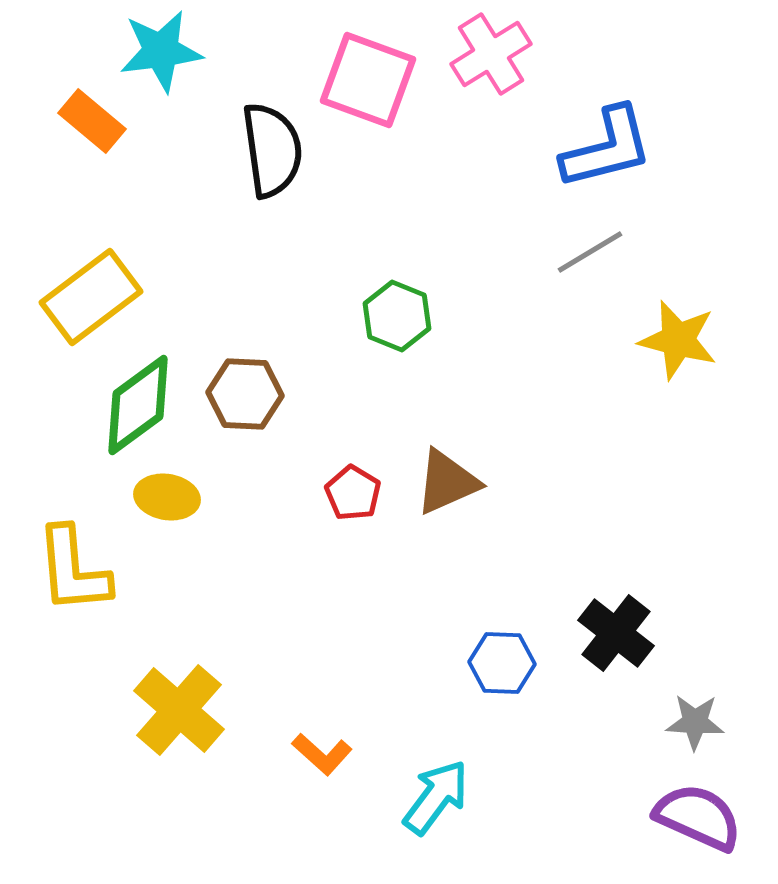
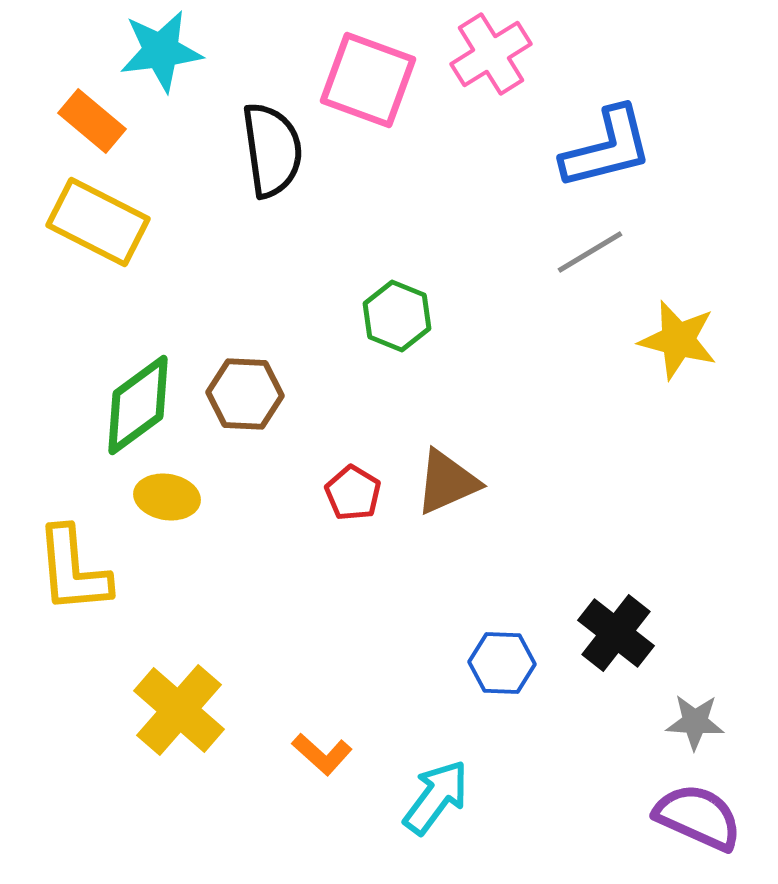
yellow rectangle: moved 7 px right, 75 px up; rotated 64 degrees clockwise
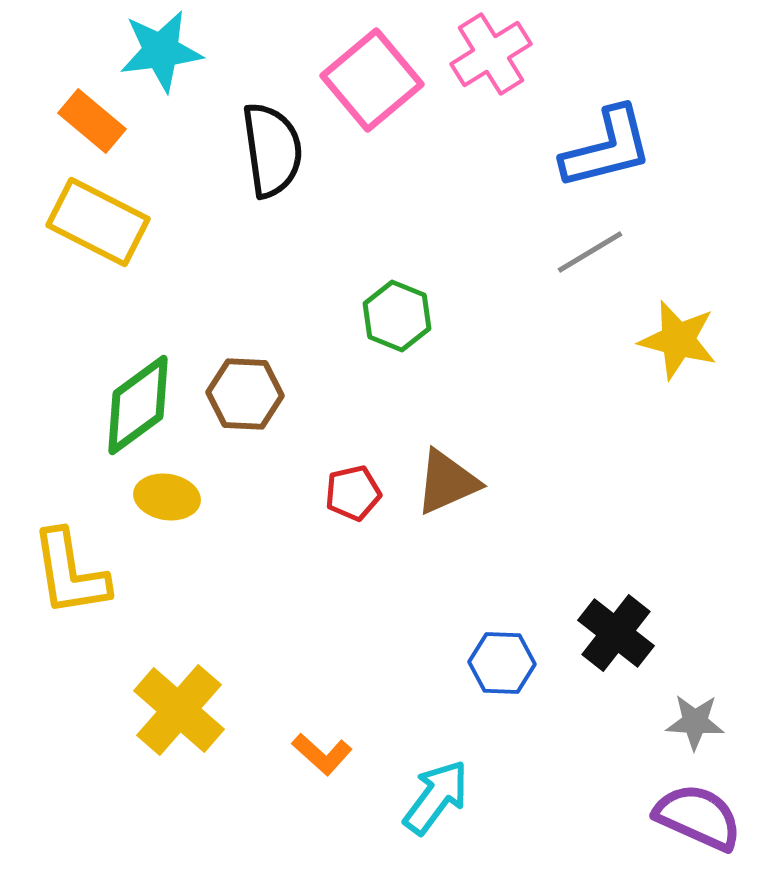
pink square: moved 4 px right; rotated 30 degrees clockwise
red pentagon: rotated 28 degrees clockwise
yellow L-shape: moved 3 px left, 3 px down; rotated 4 degrees counterclockwise
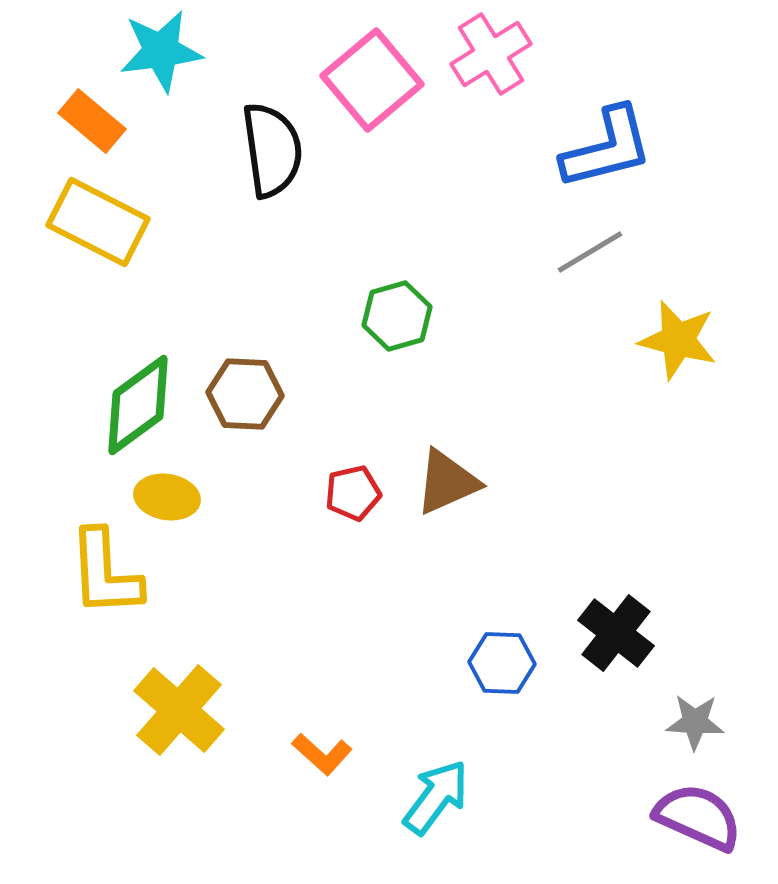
green hexagon: rotated 22 degrees clockwise
yellow L-shape: moved 35 px right; rotated 6 degrees clockwise
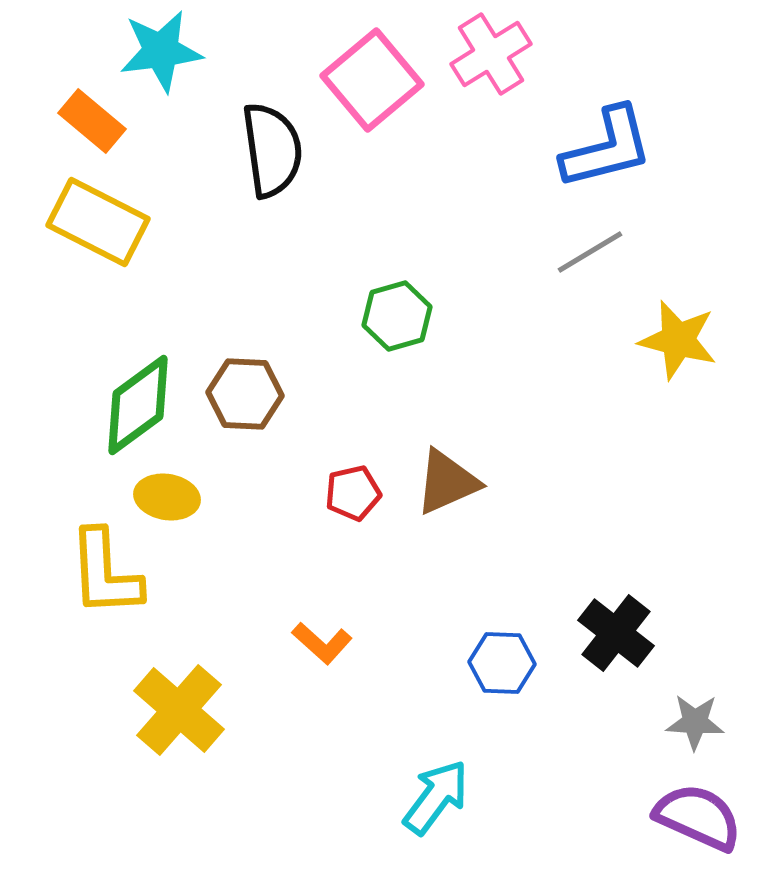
orange L-shape: moved 111 px up
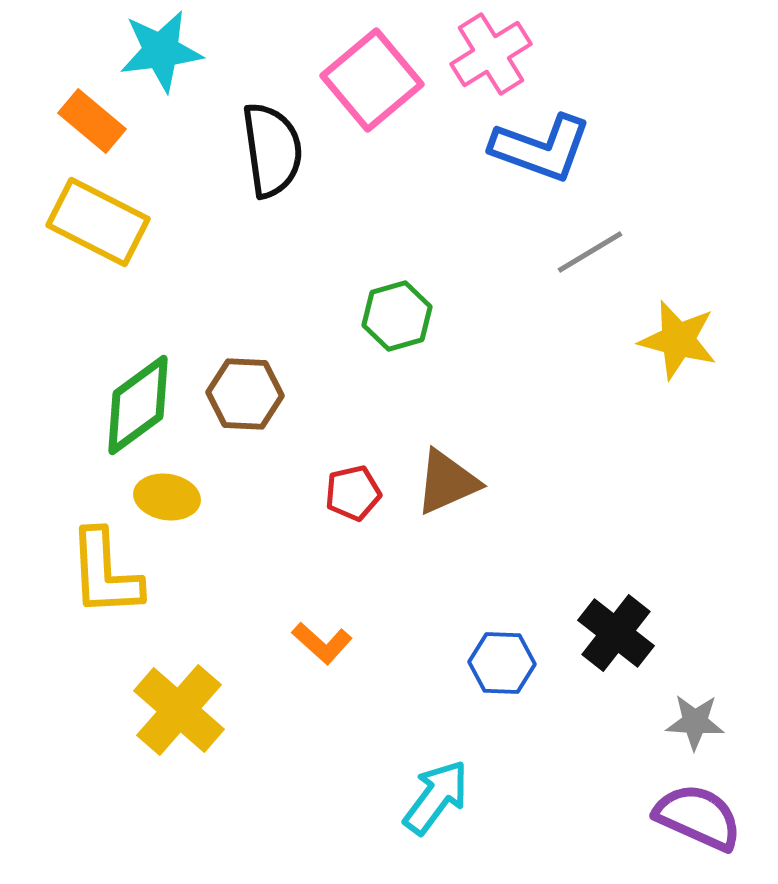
blue L-shape: moved 66 px left; rotated 34 degrees clockwise
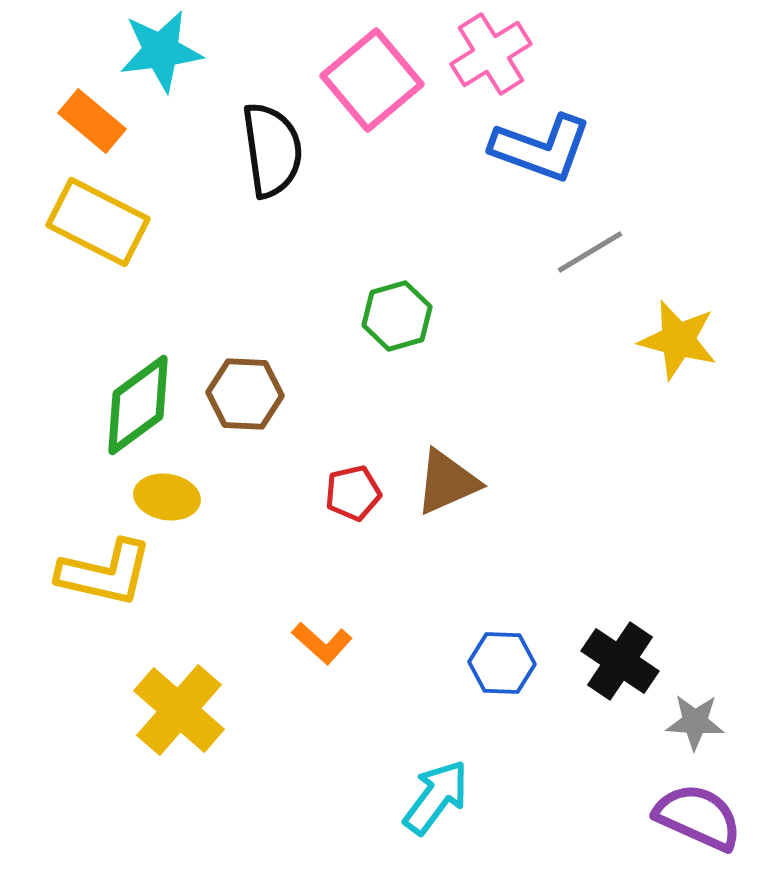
yellow L-shape: rotated 74 degrees counterclockwise
black cross: moved 4 px right, 28 px down; rotated 4 degrees counterclockwise
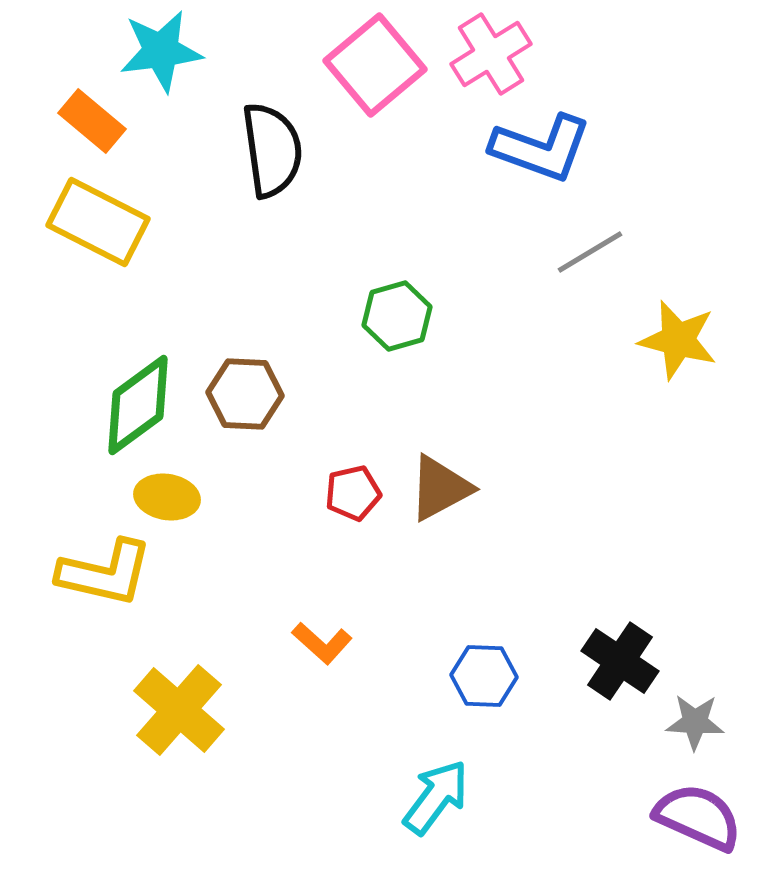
pink square: moved 3 px right, 15 px up
brown triangle: moved 7 px left, 6 px down; rotated 4 degrees counterclockwise
blue hexagon: moved 18 px left, 13 px down
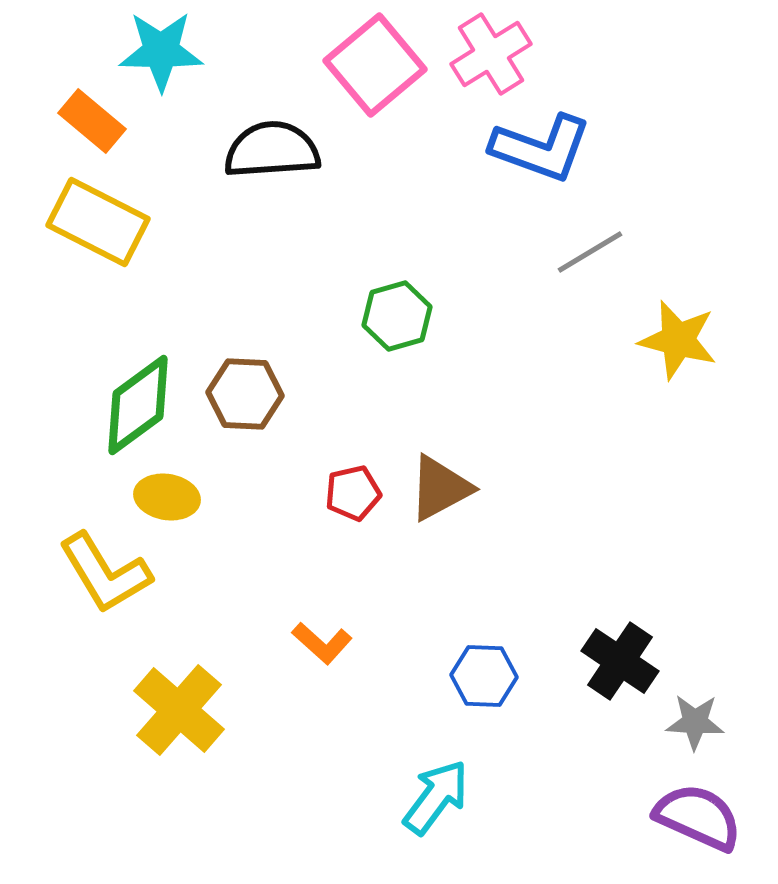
cyan star: rotated 8 degrees clockwise
black semicircle: rotated 86 degrees counterclockwise
yellow L-shape: rotated 46 degrees clockwise
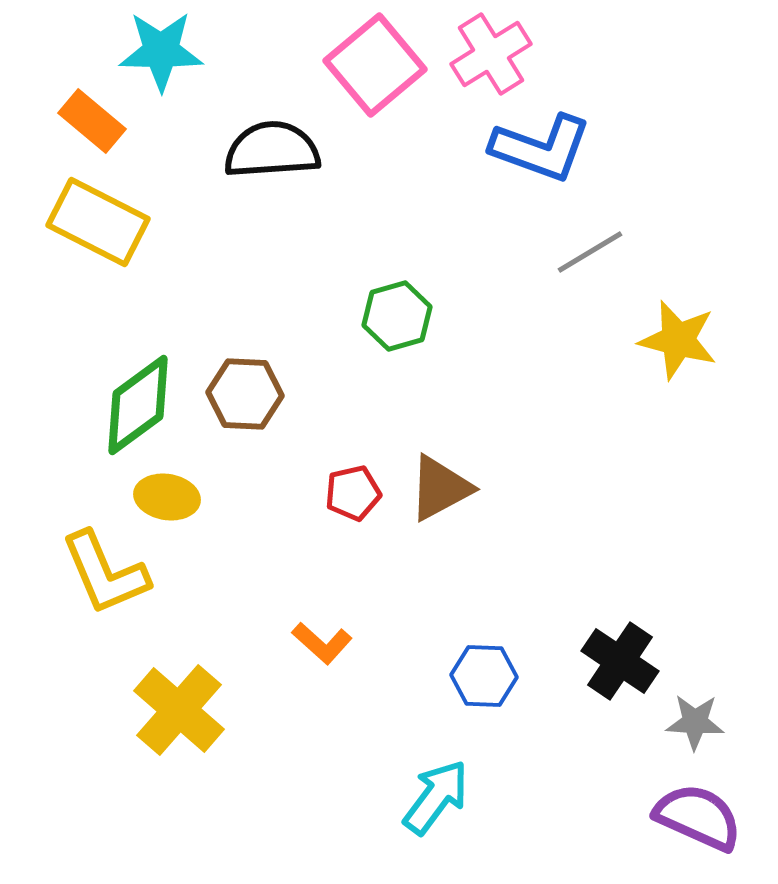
yellow L-shape: rotated 8 degrees clockwise
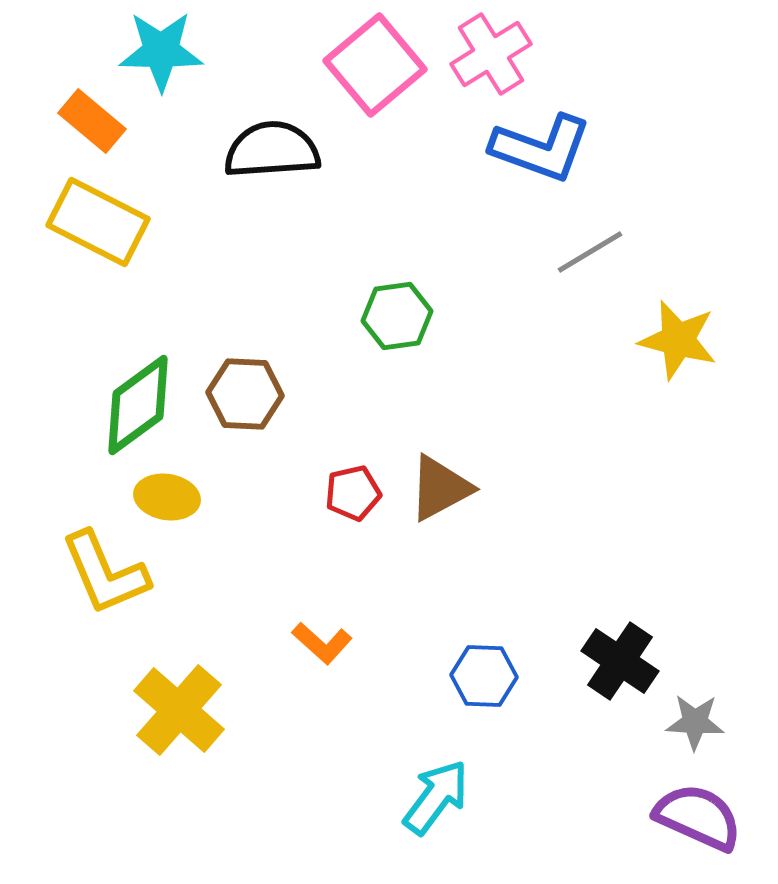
green hexagon: rotated 8 degrees clockwise
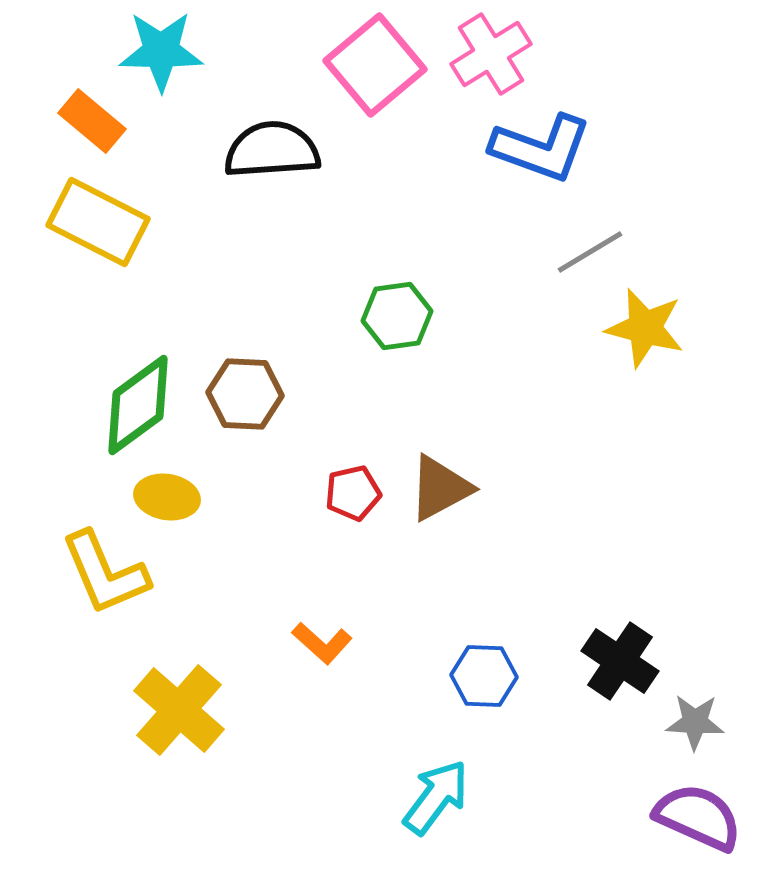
yellow star: moved 33 px left, 12 px up
